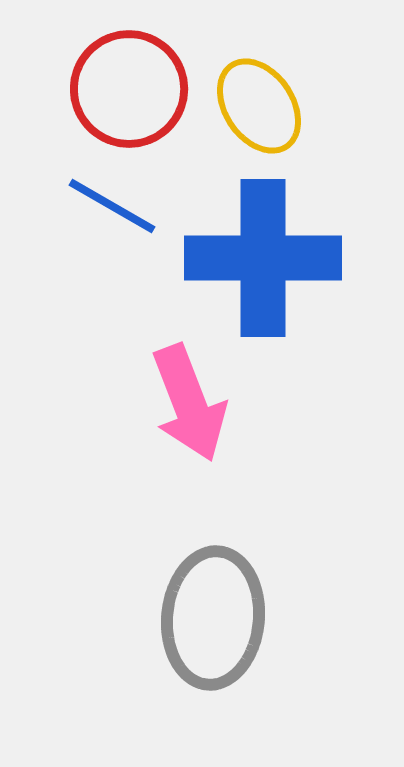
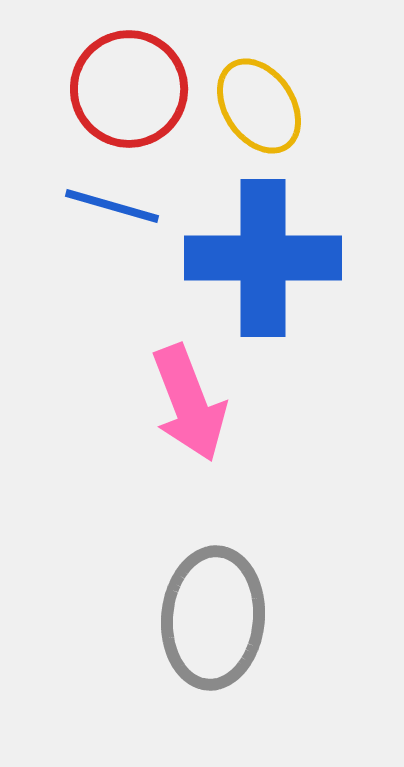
blue line: rotated 14 degrees counterclockwise
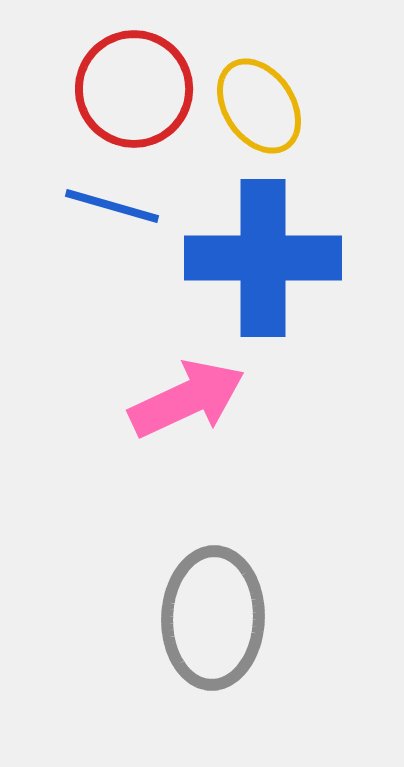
red circle: moved 5 px right
pink arrow: moved 2 px left, 4 px up; rotated 94 degrees counterclockwise
gray ellipse: rotated 3 degrees counterclockwise
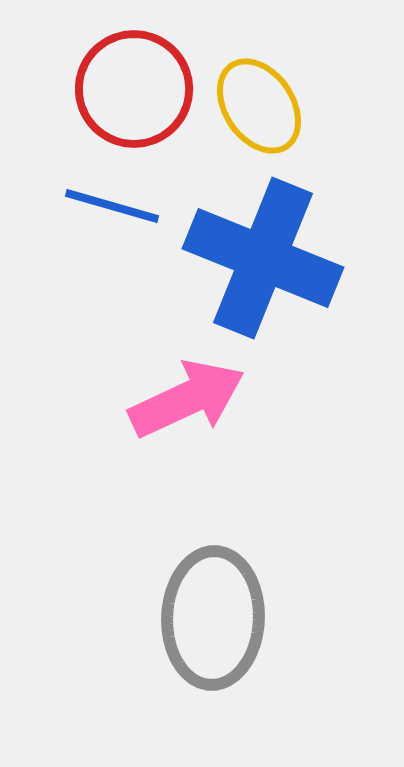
blue cross: rotated 22 degrees clockwise
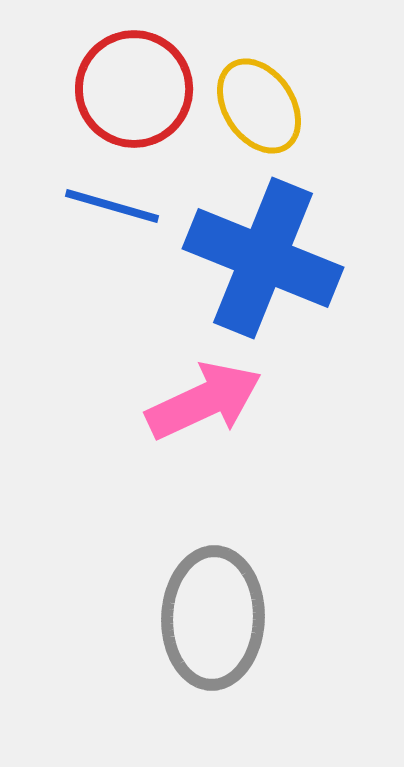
pink arrow: moved 17 px right, 2 px down
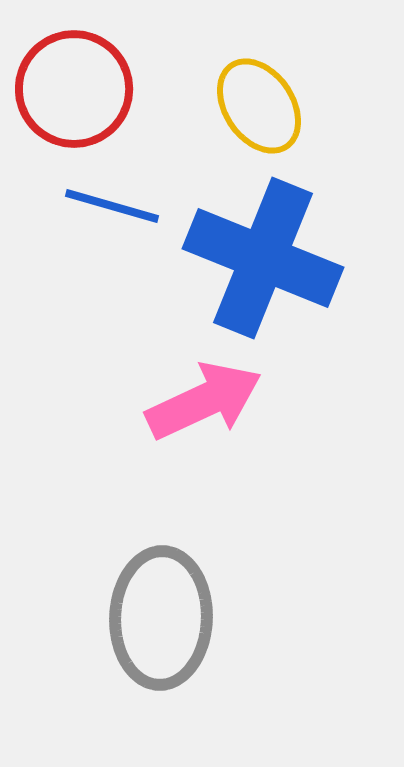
red circle: moved 60 px left
gray ellipse: moved 52 px left
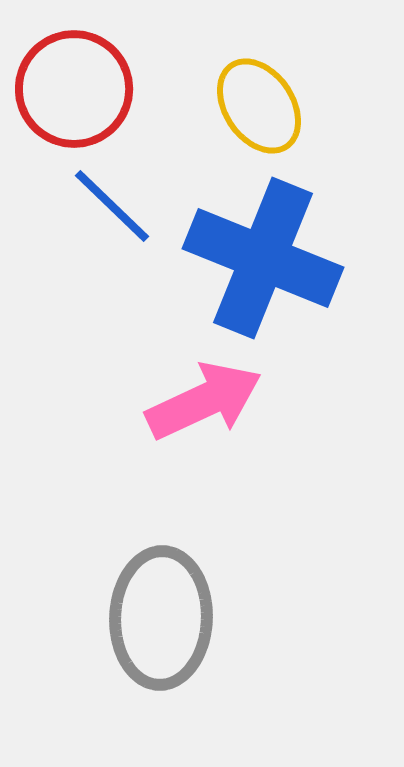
blue line: rotated 28 degrees clockwise
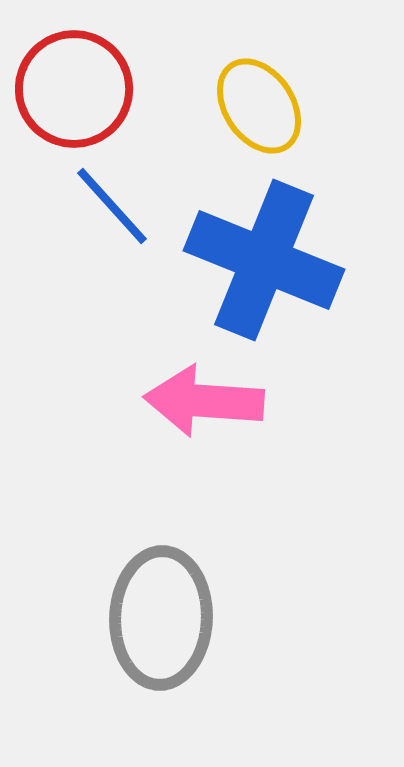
blue line: rotated 4 degrees clockwise
blue cross: moved 1 px right, 2 px down
pink arrow: rotated 151 degrees counterclockwise
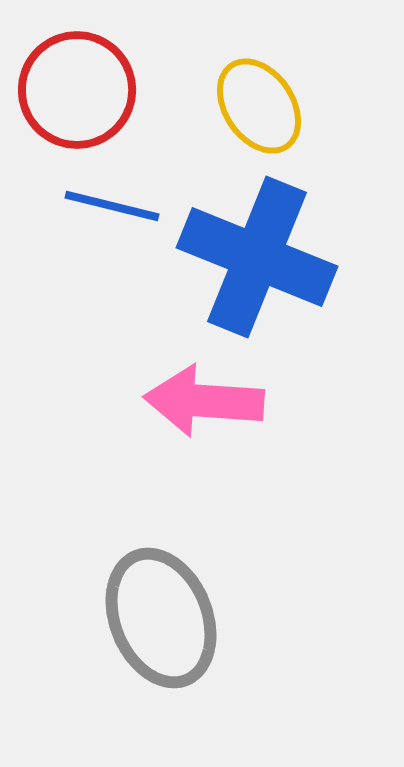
red circle: moved 3 px right, 1 px down
blue line: rotated 34 degrees counterclockwise
blue cross: moved 7 px left, 3 px up
gray ellipse: rotated 24 degrees counterclockwise
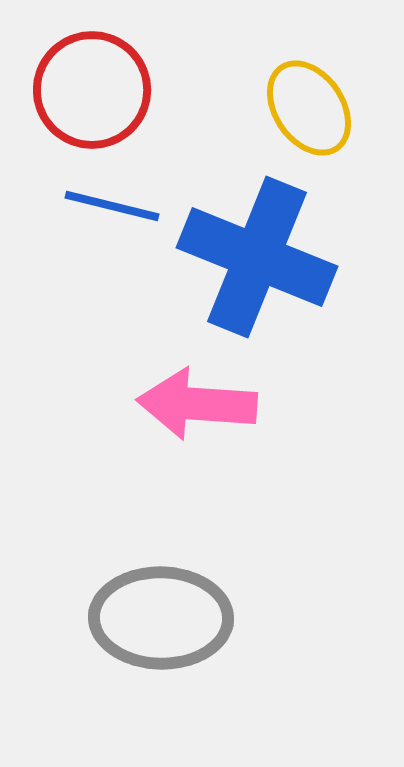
red circle: moved 15 px right
yellow ellipse: moved 50 px right, 2 px down
pink arrow: moved 7 px left, 3 px down
gray ellipse: rotated 67 degrees counterclockwise
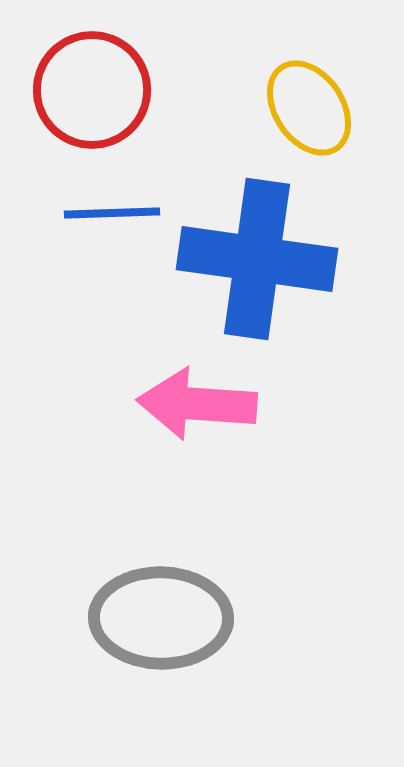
blue line: moved 7 px down; rotated 16 degrees counterclockwise
blue cross: moved 2 px down; rotated 14 degrees counterclockwise
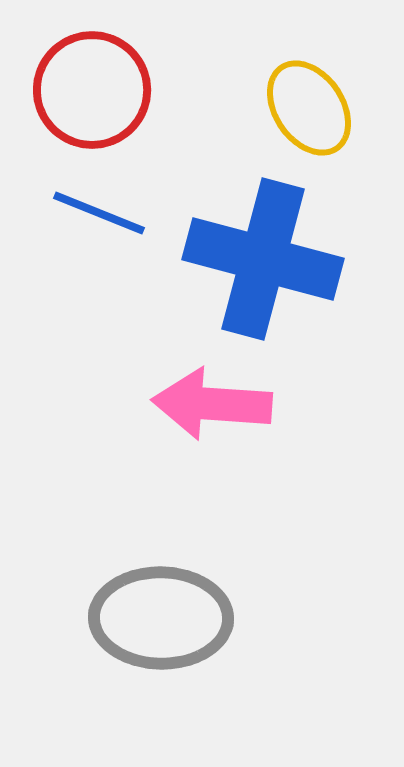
blue line: moved 13 px left; rotated 24 degrees clockwise
blue cross: moved 6 px right; rotated 7 degrees clockwise
pink arrow: moved 15 px right
